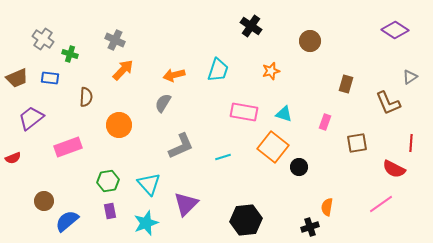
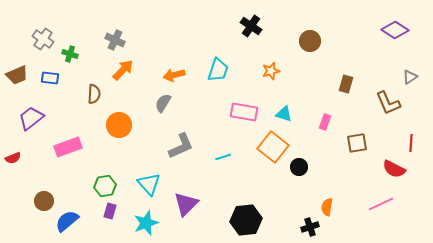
brown trapezoid at (17, 78): moved 3 px up
brown semicircle at (86, 97): moved 8 px right, 3 px up
green hexagon at (108, 181): moved 3 px left, 5 px down
pink line at (381, 204): rotated 10 degrees clockwise
purple rectangle at (110, 211): rotated 28 degrees clockwise
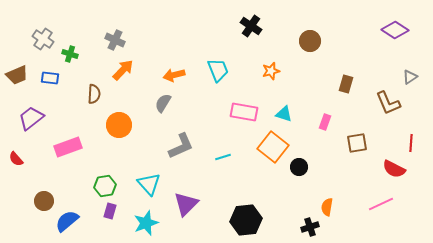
cyan trapezoid at (218, 70): rotated 40 degrees counterclockwise
red semicircle at (13, 158): moved 3 px right, 1 px down; rotated 70 degrees clockwise
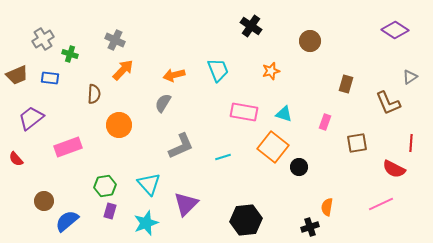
gray cross at (43, 39): rotated 25 degrees clockwise
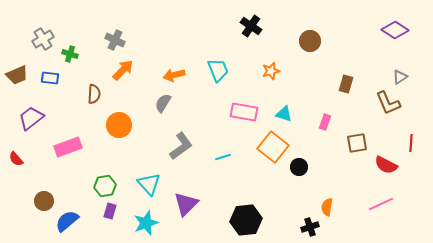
gray triangle at (410, 77): moved 10 px left
gray L-shape at (181, 146): rotated 12 degrees counterclockwise
red semicircle at (394, 169): moved 8 px left, 4 px up
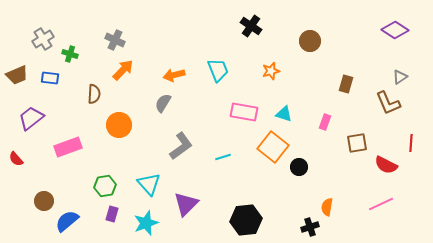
purple rectangle at (110, 211): moved 2 px right, 3 px down
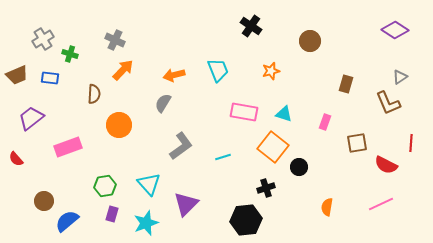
black cross at (310, 227): moved 44 px left, 39 px up
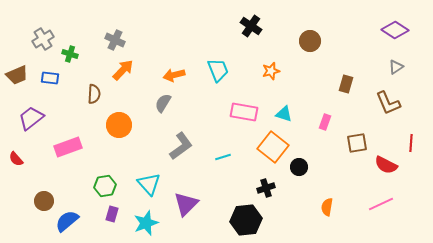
gray triangle at (400, 77): moved 4 px left, 10 px up
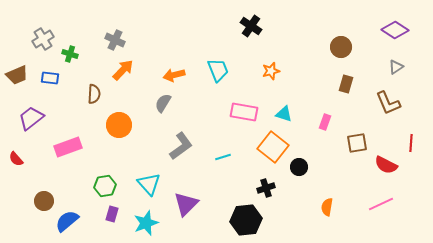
brown circle at (310, 41): moved 31 px right, 6 px down
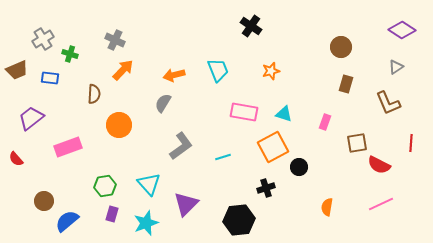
purple diamond at (395, 30): moved 7 px right
brown trapezoid at (17, 75): moved 5 px up
orange square at (273, 147): rotated 24 degrees clockwise
red semicircle at (386, 165): moved 7 px left
black hexagon at (246, 220): moved 7 px left
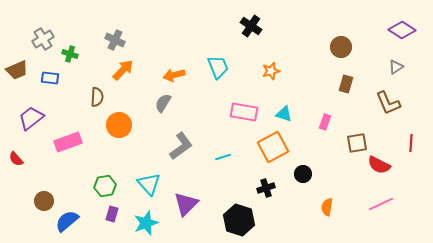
cyan trapezoid at (218, 70): moved 3 px up
brown semicircle at (94, 94): moved 3 px right, 3 px down
pink rectangle at (68, 147): moved 5 px up
black circle at (299, 167): moved 4 px right, 7 px down
black hexagon at (239, 220): rotated 24 degrees clockwise
